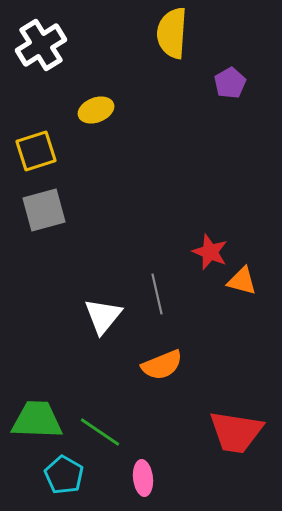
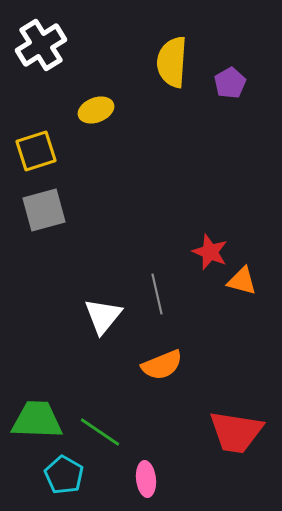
yellow semicircle: moved 29 px down
pink ellipse: moved 3 px right, 1 px down
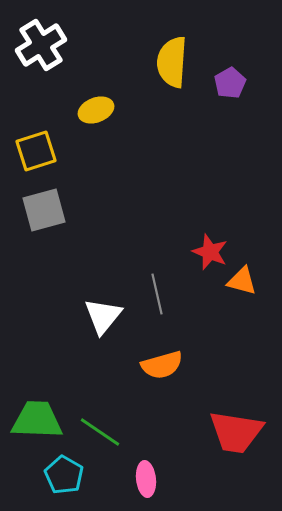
orange semicircle: rotated 6 degrees clockwise
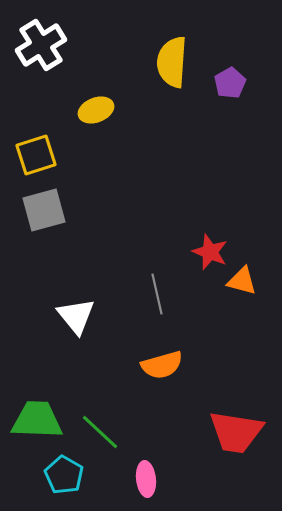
yellow square: moved 4 px down
white triangle: moved 27 px left; rotated 18 degrees counterclockwise
green line: rotated 9 degrees clockwise
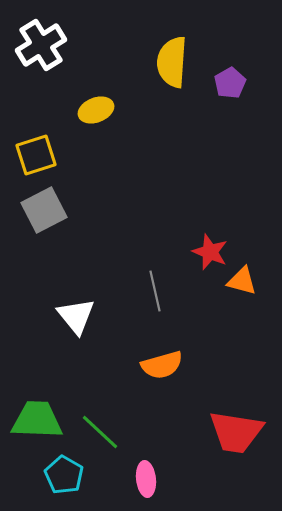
gray square: rotated 12 degrees counterclockwise
gray line: moved 2 px left, 3 px up
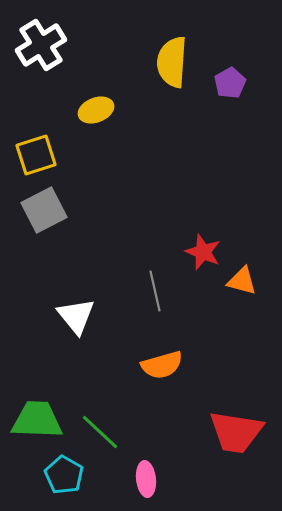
red star: moved 7 px left
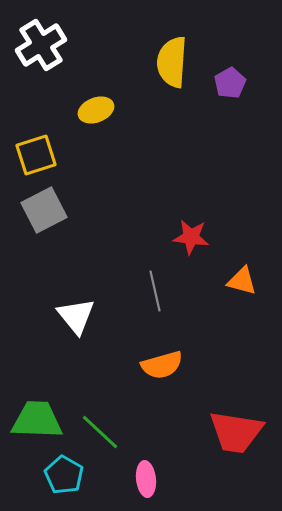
red star: moved 12 px left, 15 px up; rotated 15 degrees counterclockwise
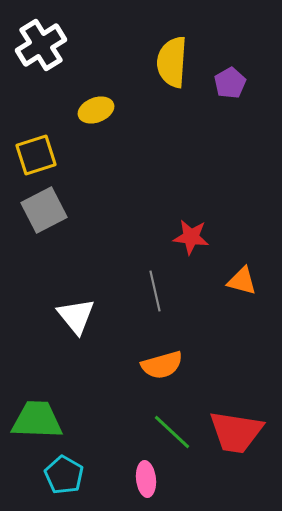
green line: moved 72 px right
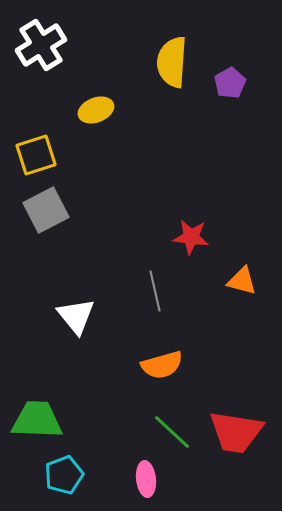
gray square: moved 2 px right
cyan pentagon: rotated 21 degrees clockwise
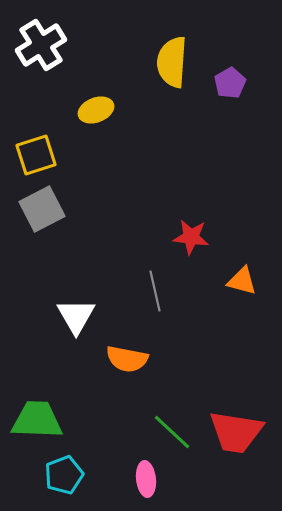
gray square: moved 4 px left, 1 px up
white triangle: rotated 9 degrees clockwise
orange semicircle: moved 35 px left, 6 px up; rotated 27 degrees clockwise
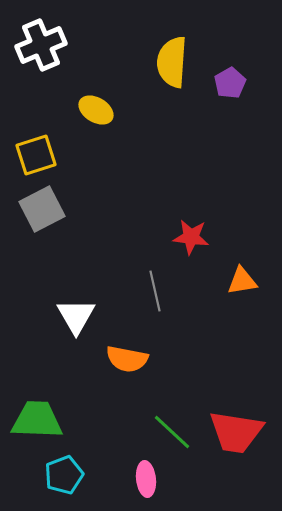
white cross: rotated 9 degrees clockwise
yellow ellipse: rotated 52 degrees clockwise
orange triangle: rotated 24 degrees counterclockwise
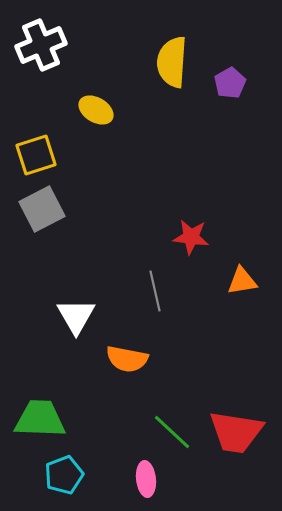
green trapezoid: moved 3 px right, 1 px up
